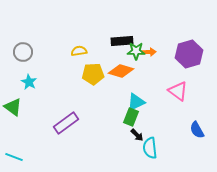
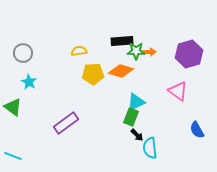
gray circle: moved 1 px down
cyan line: moved 1 px left, 1 px up
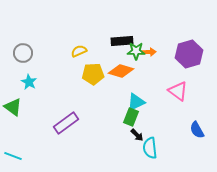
yellow semicircle: rotated 14 degrees counterclockwise
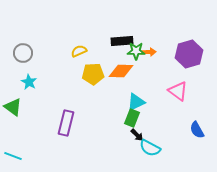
orange diamond: rotated 15 degrees counterclockwise
green rectangle: moved 1 px right, 1 px down
purple rectangle: rotated 40 degrees counterclockwise
cyan semicircle: rotated 55 degrees counterclockwise
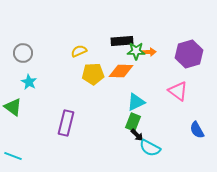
green rectangle: moved 1 px right, 4 px down
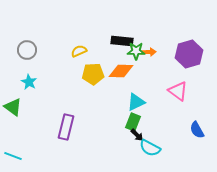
black rectangle: rotated 10 degrees clockwise
gray circle: moved 4 px right, 3 px up
purple rectangle: moved 4 px down
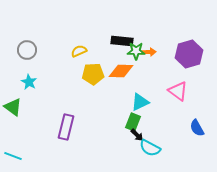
cyan triangle: moved 4 px right
blue semicircle: moved 2 px up
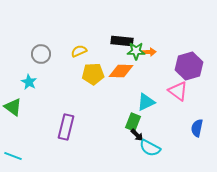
gray circle: moved 14 px right, 4 px down
purple hexagon: moved 12 px down
cyan triangle: moved 6 px right
blue semicircle: rotated 42 degrees clockwise
